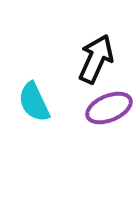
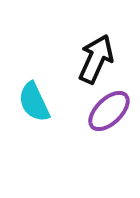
purple ellipse: moved 3 px down; rotated 21 degrees counterclockwise
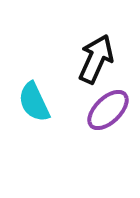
purple ellipse: moved 1 px left, 1 px up
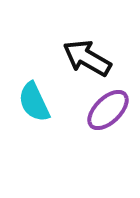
black arrow: moved 9 px left, 1 px up; rotated 84 degrees counterclockwise
